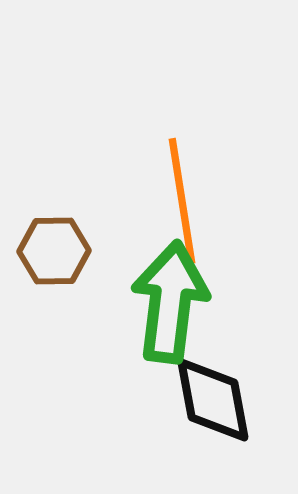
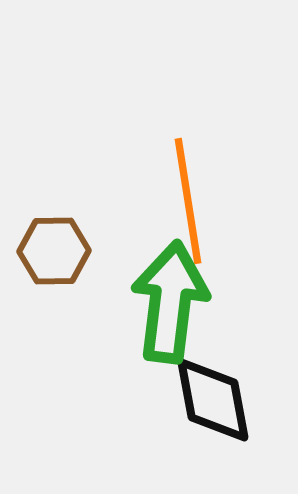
orange line: moved 6 px right
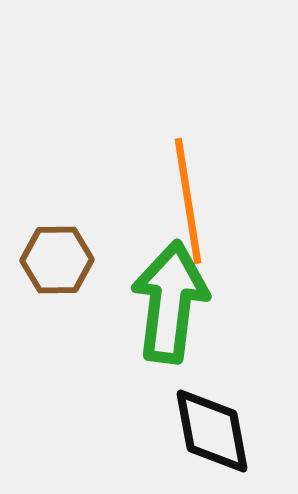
brown hexagon: moved 3 px right, 9 px down
black diamond: moved 1 px left, 31 px down
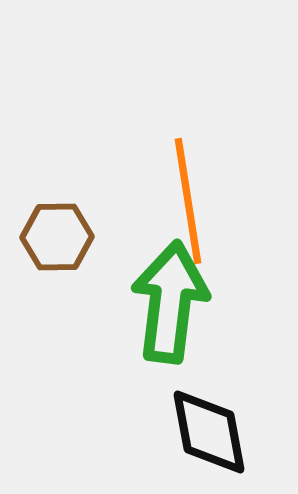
brown hexagon: moved 23 px up
black diamond: moved 3 px left, 1 px down
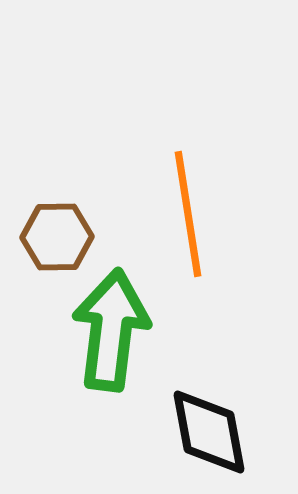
orange line: moved 13 px down
green arrow: moved 59 px left, 28 px down
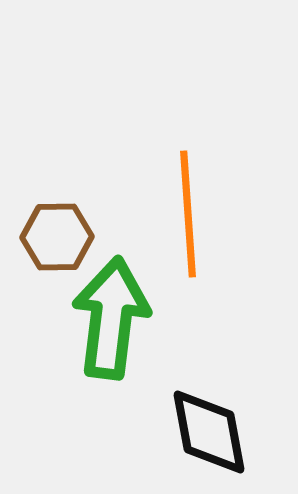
orange line: rotated 5 degrees clockwise
green arrow: moved 12 px up
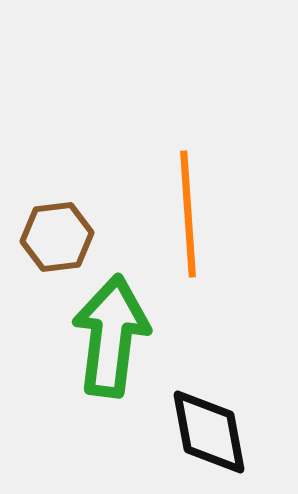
brown hexagon: rotated 6 degrees counterclockwise
green arrow: moved 18 px down
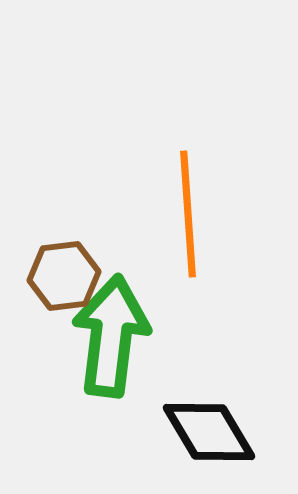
brown hexagon: moved 7 px right, 39 px down
black diamond: rotated 20 degrees counterclockwise
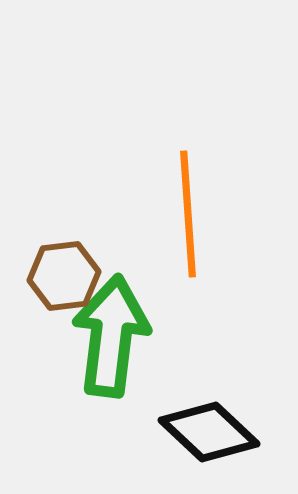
black diamond: rotated 16 degrees counterclockwise
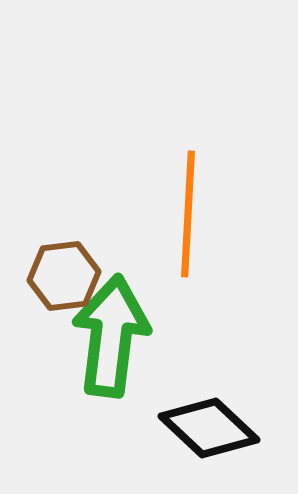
orange line: rotated 7 degrees clockwise
black diamond: moved 4 px up
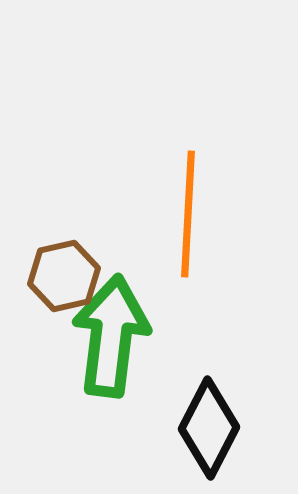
brown hexagon: rotated 6 degrees counterclockwise
black diamond: rotated 74 degrees clockwise
